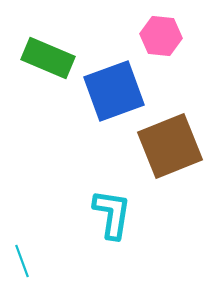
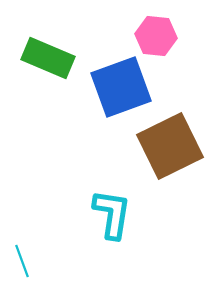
pink hexagon: moved 5 px left
blue square: moved 7 px right, 4 px up
brown square: rotated 4 degrees counterclockwise
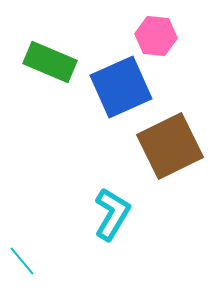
green rectangle: moved 2 px right, 4 px down
blue square: rotated 4 degrees counterclockwise
cyan L-shape: rotated 22 degrees clockwise
cyan line: rotated 20 degrees counterclockwise
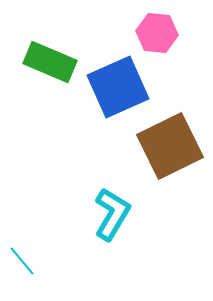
pink hexagon: moved 1 px right, 3 px up
blue square: moved 3 px left
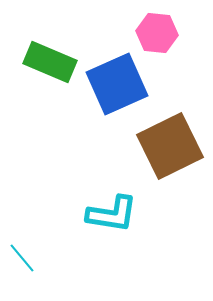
blue square: moved 1 px left, 3 px up
cyan L-shape: rotated 68 degrees clockwise
cyan line: moved 3 px up
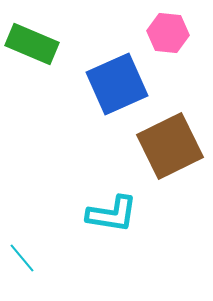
pink hexagon: moved 11 px right
green rectangle: moved 18 px left, 18 px up
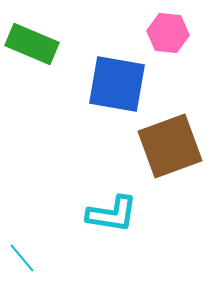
blue square: rotated 34 degrees clockwise
brown square: rotated 6 degrees clockwise
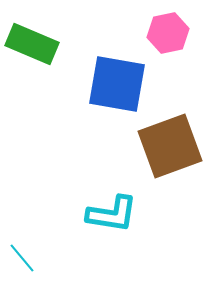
pink hexagon: rotated 18 degrees counterclockwise
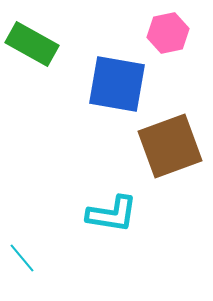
green rectangle: rotated 6 degrees clockwise
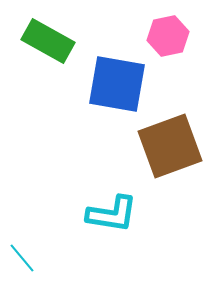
pink hexagon: moved 3 px down
green rectangle: moved 16 px right, 3 px up
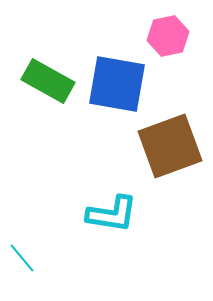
green rectangle: moved 40 px down
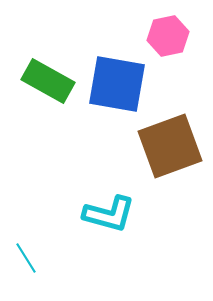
cyan L-shape: moved 3 px left; rotated 6 degrees clockwise
cyan line: moved 4 px right; rotated 8 degrees clockwise
